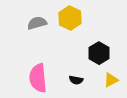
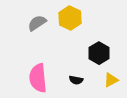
gray semicircle: rotated 18 degrees counterclockwise
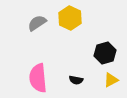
black hexagon: moved 6 px right; rotated 15 degrees clockwise
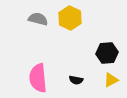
gray semicircle: moved 1 px right, 4 px up; rotated 48 degrees clockwise
black hexagon: moved 2 px right; rotated 10 degrees clockwise
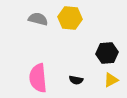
yellow hexagon: rotated 20 degrees counterclockwise
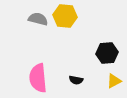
yellow hexagon: moved 5 px left, 2 px up
yellow triangle: moved 3 px right, 1 px down
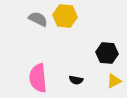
gray semicircle: rotated 12 degrees clockwise
black hexagon: rotated 10 degrees clockwise
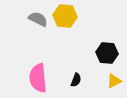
black semicircle: rotated 80 degrees counterclockwise
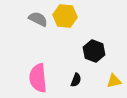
black hexagon: moved 13 px left, 2 px up; rotated 15 degrees clockwise
yellow triangle: rotated 14 degrees clockwise
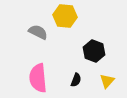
gray semicircle: moved 13 px down
yellow triangle: moved 7 px left; rotated 35 degrees counterclockwise
